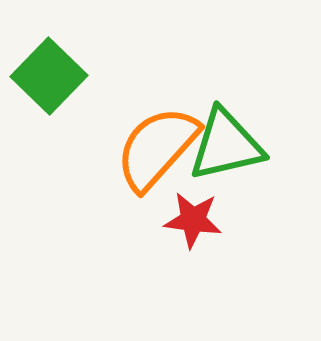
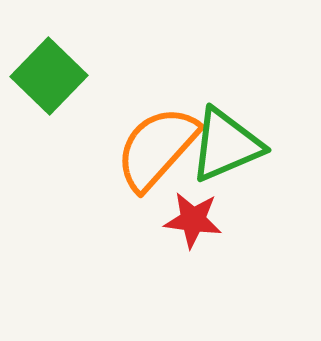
green triangle: rotated 10 degrees counterclockwise
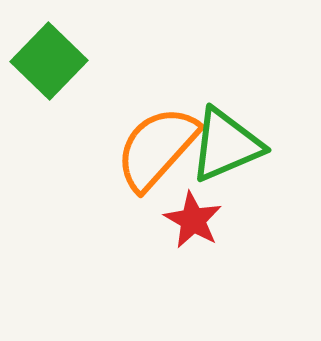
green square: moved 15 px up
red star: rotated 22 degrees clockwise
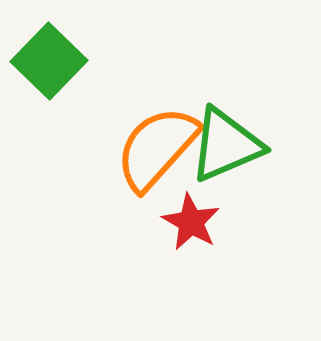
red star: moved 2 px left, 2 px down
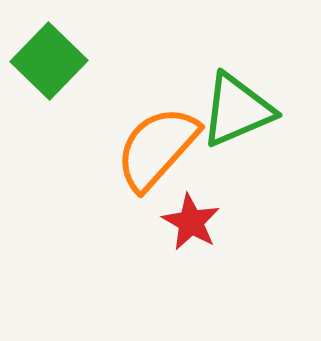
green triangle: moved 11 px right, 35 px up
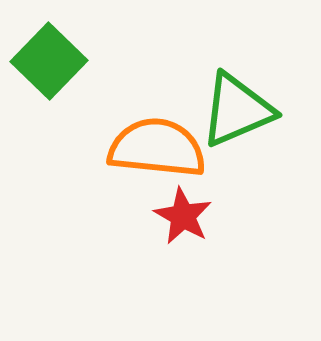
orange semicircle: rotated 54 degrees clockwise
red star: moved 8 px left, 6 px up
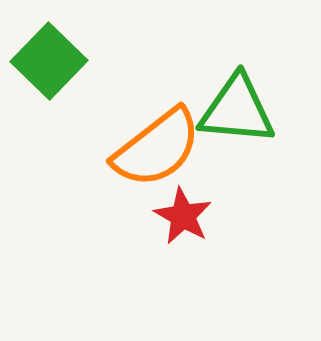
green triangle: rotated 28 degrees clockwise
orange semicircle: rotated 136 degrees clockwise
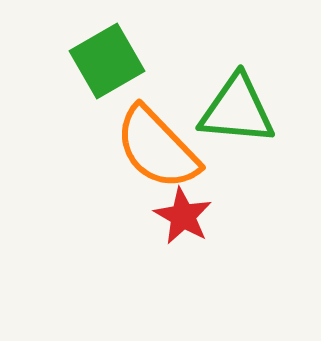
green square: moved 58 px right; rotated 16 degrees clockwise
orange semicircle: rotated 84 degrees clockwise
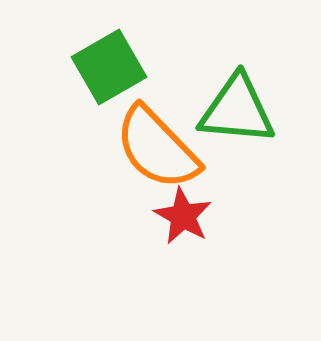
green square: moved 2 px right, 6 px down
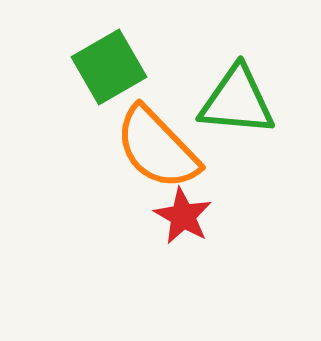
green triangle: moved 9 px up
